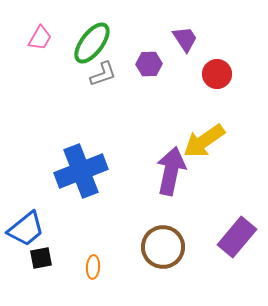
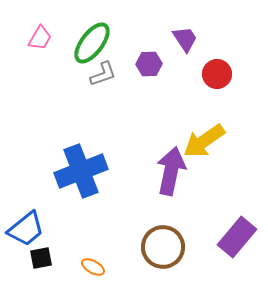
orange ellipse: rotated 65 degrees counterclockwise
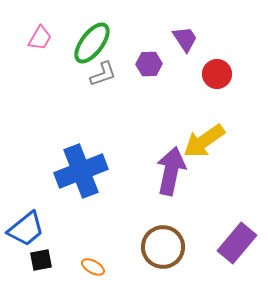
purple rectangle: moved 6 px down
black square: moved 2 px down
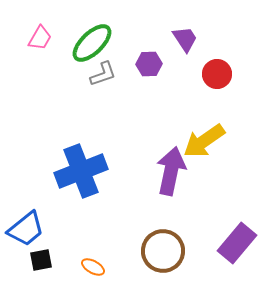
green ellipse: rotated 9 degrees clockwise
brown circle: moved 4 px down
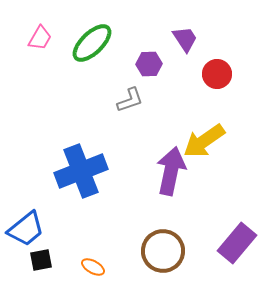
gray L-shape: moved 27 px right, 26 px down
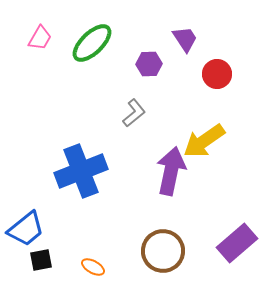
gray L-shape: moved 4 px right, 13 px down; rotated 20 degrees counterclockwise
purple rectangle: rotated 9 degrees clockwise
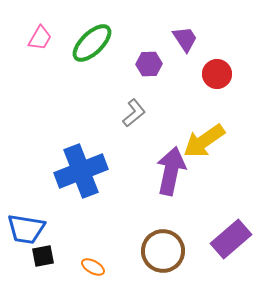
blue trapezoid: rotated 48 degrees clockwise
purple rectangle: moved 6 px left, 4 px up
black square: moved 2 px right, 4 px up
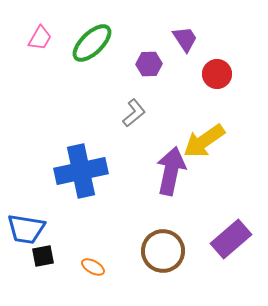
blue cross: rotated 9 degrees clockwise
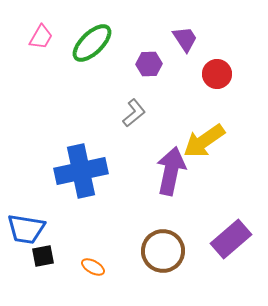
pink trapezoid: moved 1 px right, 1 px up
